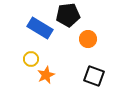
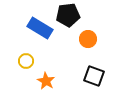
yellow circle: moved 5 px left, 2 px down
orange star: moved 6 px down; rotated 18 degrees counterclockwise
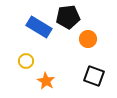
black pentagon: moved 2 px down
blue rectangle: moved 1 px left, 1 px up
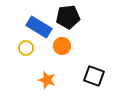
orange circle: moved 26 px left, 7 px down
yellow circle: moved 13 px up
orange star: moved 1 px right, 1 px up; rotated 12 degrees counterclockwise
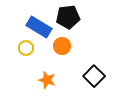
black square: rotated 25 degrees clockwise
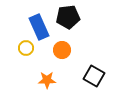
blue rectangle: rotated 35 degrees clockwise
orange circle: moved 4 px down
black square: rotated 15 degrees counterclockwise
orange star: rotated 18 degrees counterclockwise
